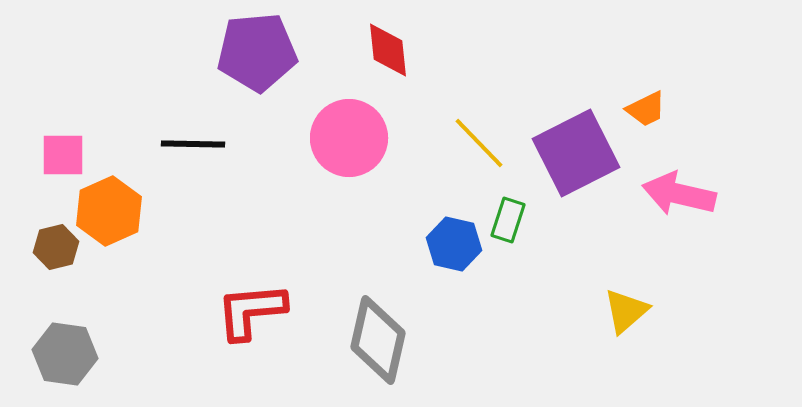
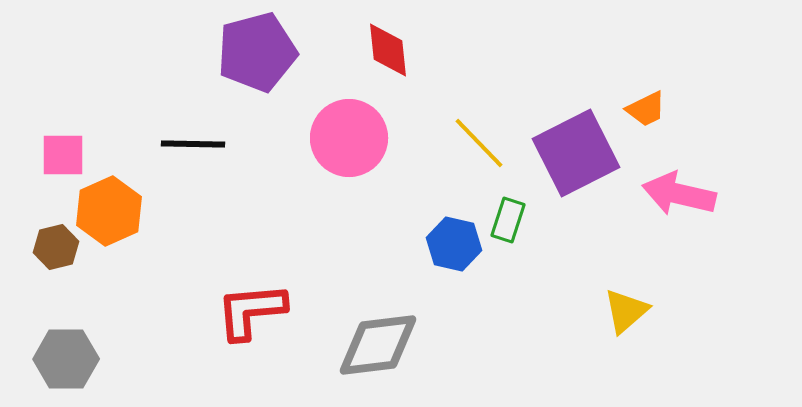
purple pentagon: rotated 10 degrees counterclockwise
gray diamond: moved 5 px down; rotated 70 degrees clockwise
gray hexagon: moved 1 px right, 5 px down; rotated 8 degrees counterclockwise
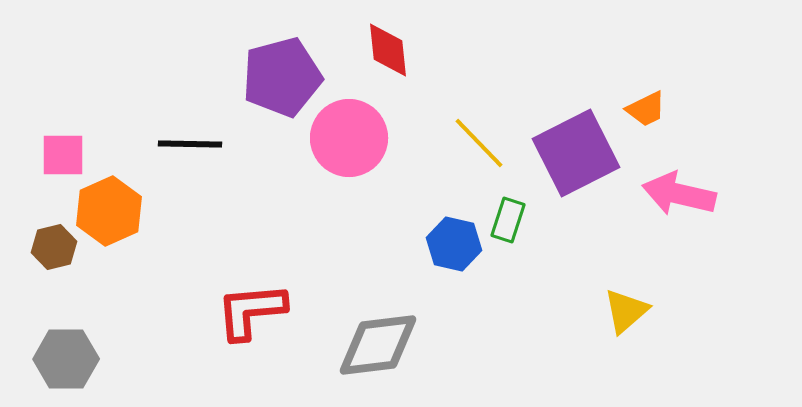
purple pentagon: moved 25 px right, 25 px down
black line: moved 3 px left
brown hexagon: moved 2 px left
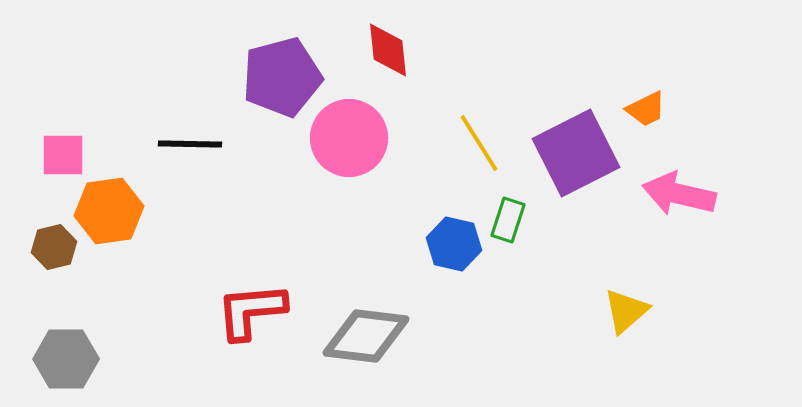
yellow line: rotated 12 degrees clockwise
orange hexagon: rotated 16 degrees clockwise
gray diamond: moved 12 px left, 9 px up; rotated 14 degrees clockwise
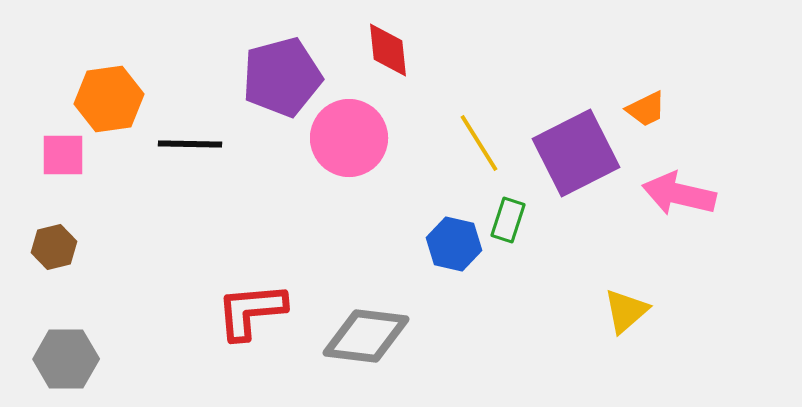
orange hexagon: moved 112 px up
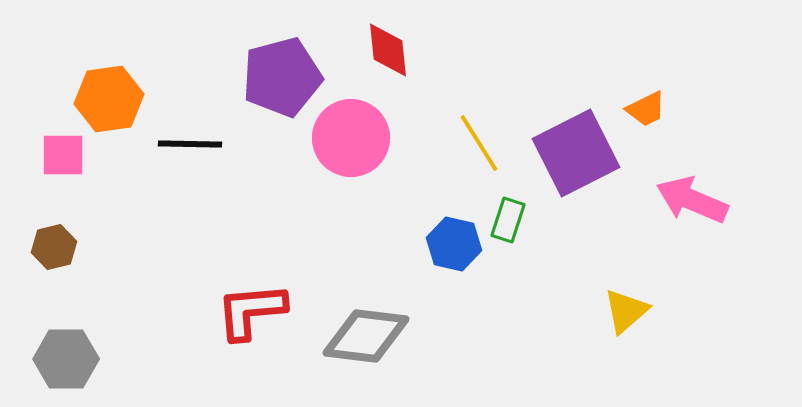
pink circle: moved 2 px right
pink arrow: moved 13 px right, 6 px down; rotated 10 degrees clockwise
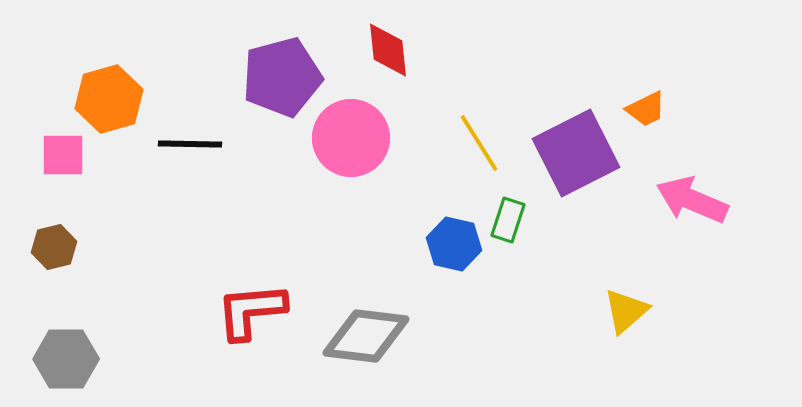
orange hexagon: rotated 8 degrees counterclockwise
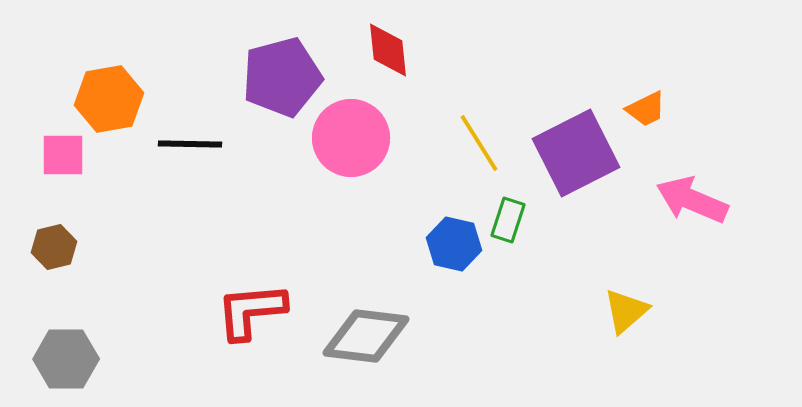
orange hexagon: rotated 6 degrees clockwise
